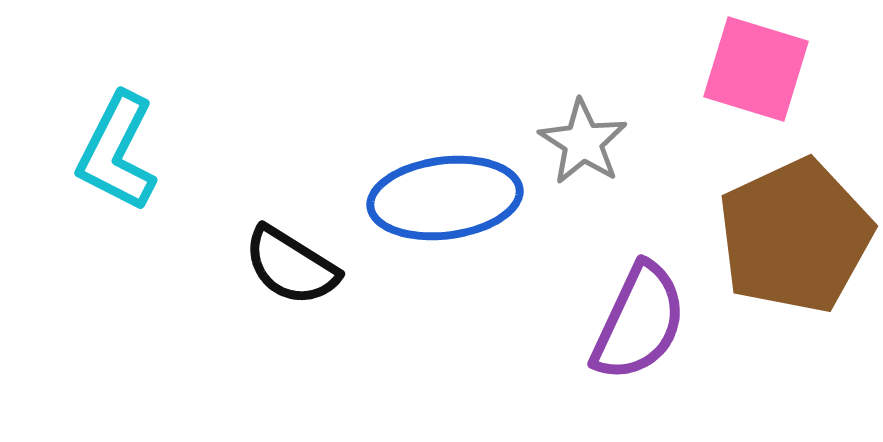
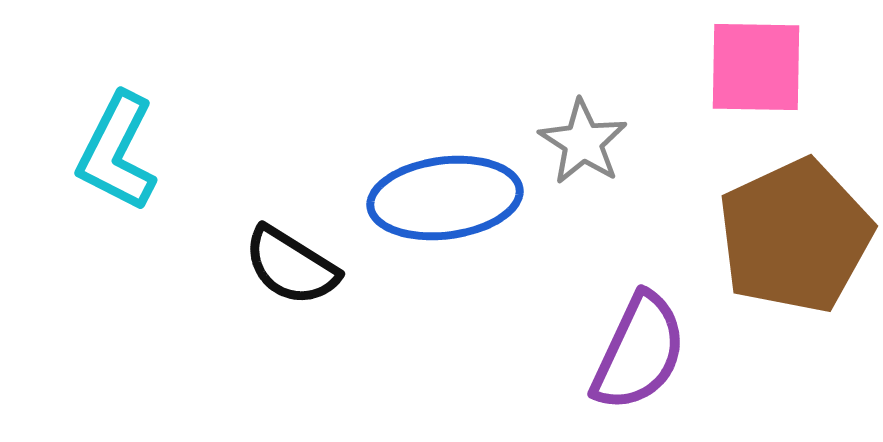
pink square: moved 2 px up; rotated 16 degrees counterclockwise
purple semicircle: moved 30 px down
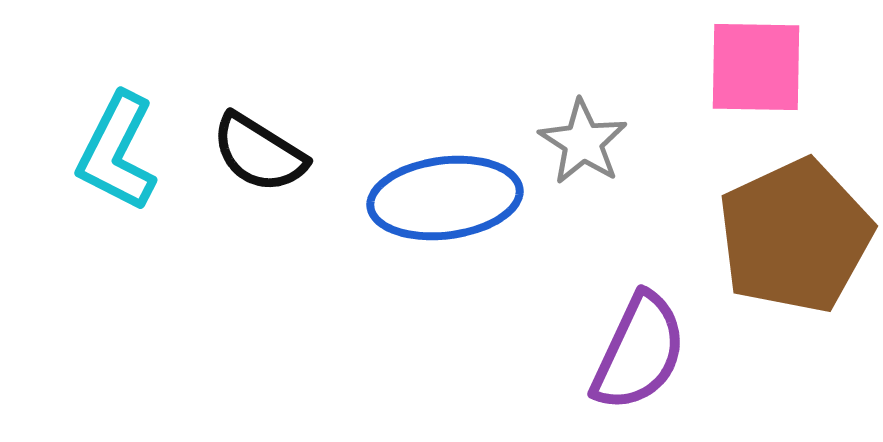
black semicircle: moved 32 px left, 113 px up
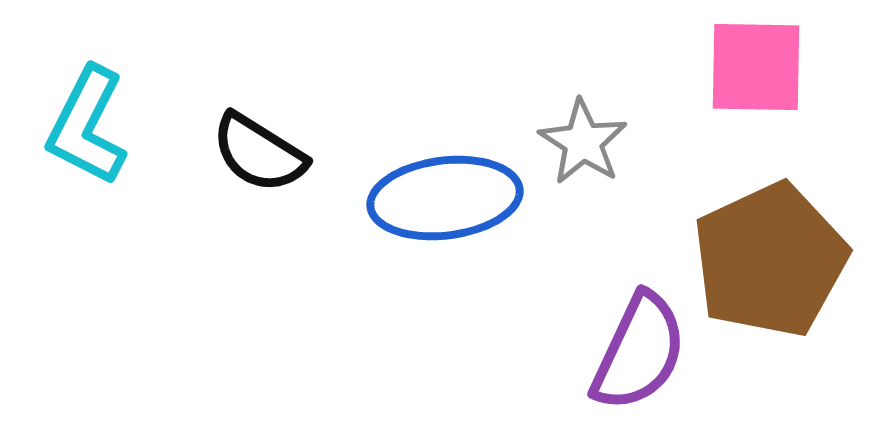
cyan L-shape: moved 30 px left, 26 px up
brown pentagon: moved 25 px left, 24 px down
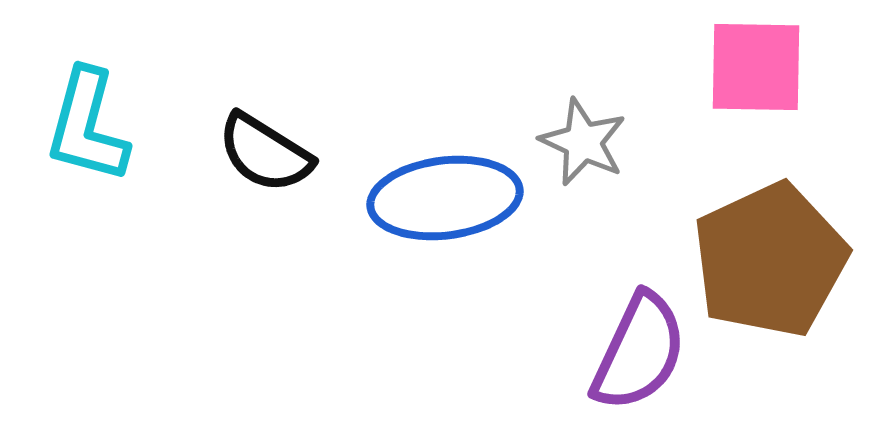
cyan L-shape: rotated 12 degrees counterclockwise
gray star: rotated 8 degrees counterclockwise
black semicircle: moved 6 px right
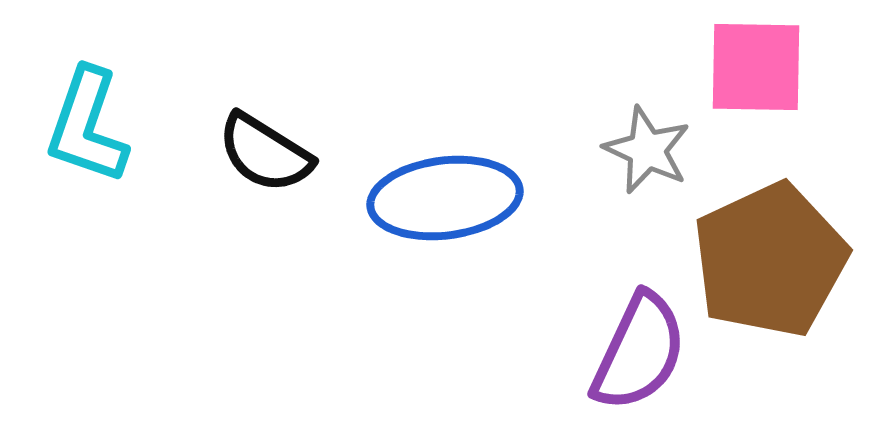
cyan L-shape: rotated 4 degrees clockwise
gray star: moved 64 px right, 8 px down
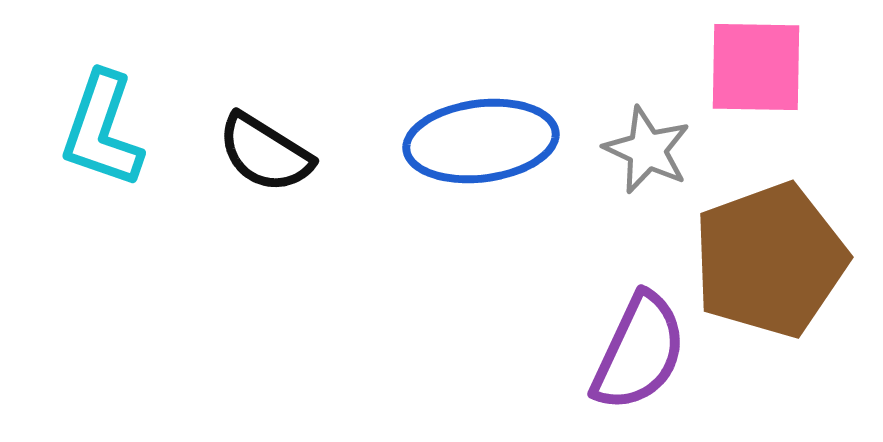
cyan L-shape: moved 15 px right, 4 px down
blue ellipse: moved 36 px right, 57 px up
brown pentagon: rotated 5 degrees clockwise
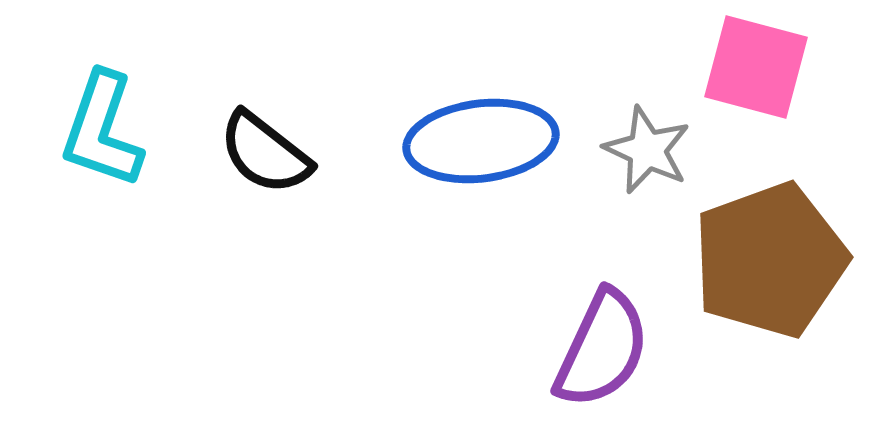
pink square: rotated 14 degrees clockwise
black semicircle: rotated 6 degrees clockwise
purple semicircle: moved 37 px left, 3 px up
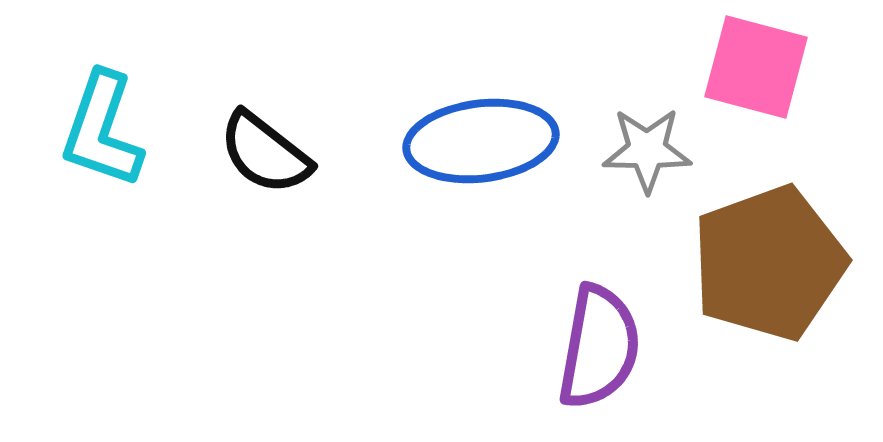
gray star: rotated 24 degrees counterclockwise
brown pentagon: moved 1 px left, 3 px down
purple semicircle: moved 3 px left, 2 px up; rotated 15 degrees counterclockwise
